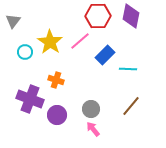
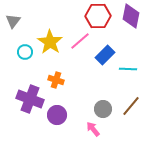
gray circle: moved 12 px right
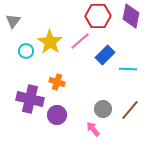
cyan circle: moved 1 px right, 1 px up
orange cross: moved 1 px right, 2 px down
purple cross: rotated 8 degrees counterclockwise
brown line: moved 1 px left, 4 px down
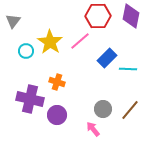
blue rectangle: moved 2 px right, 3 px down
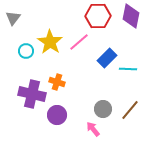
gray triangle: moved 3 px up
pink line: moved 1 px left, 1 px down
purple cross: moved 2 px right, 5 px up
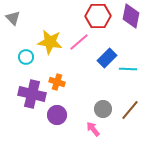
gray triangle: rotated 21 degrees counterclockwise
yellow star: rotated 25 degrees counterclockwise
cyan circle: moved 6 px down
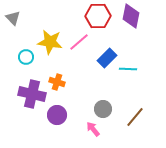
brown line: moved 5 px right, 7 px down
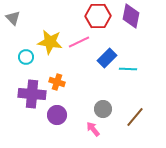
pink line: rotated 15 degrees clockwise
purple cross: rotated 8 degrees counterclockwise
